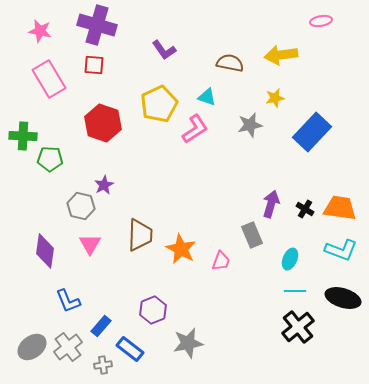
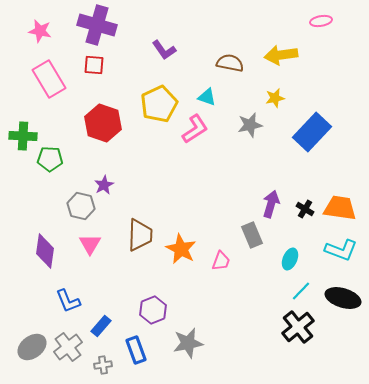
cyan line at (295, 291): moved 6 px right; rotated 45 degrees counterclockwise
blue rectangle at (130, 349): moved 6 px right, 1 px down; rotated 32 degrees clockwise
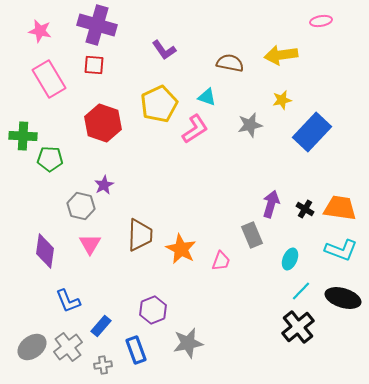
yellow star at (275, 98): moved 7 px right, 2 px down
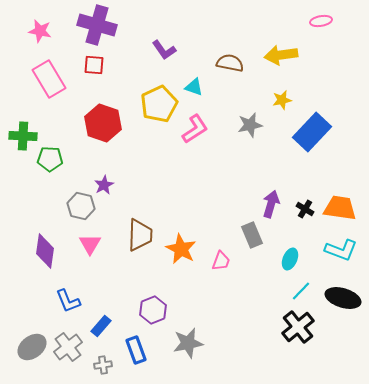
cyan triangle at (207, 97): moved 13 px left, 10 px up
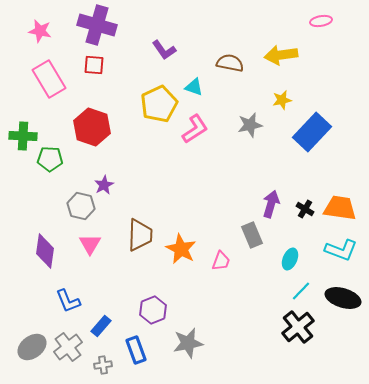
red hexagon at (103, 123): moved 11 px left, 4 px down
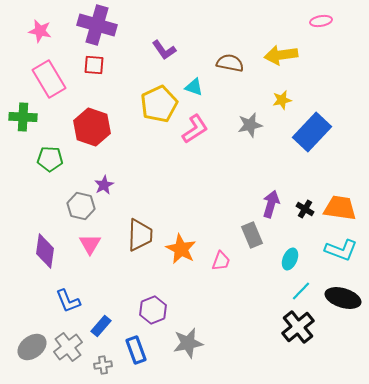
green cross at (23, 136): moved 19 px up
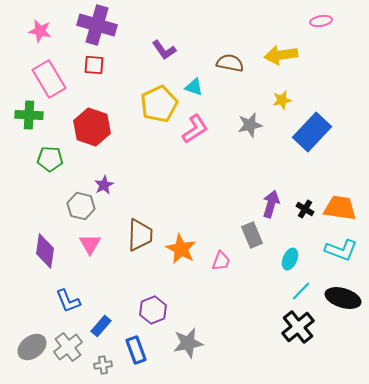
green cross at (23, 117): moved 6 px right, 2 px up
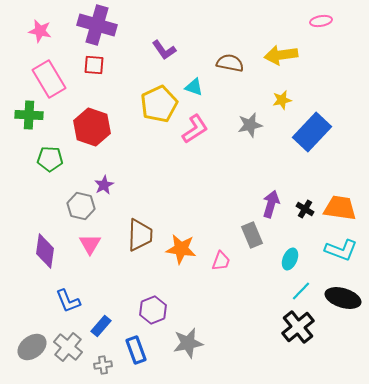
orange star at (181, 249): rotated 20 degrees counterclockwise
gray cross at (68, 347): rotated 12 degrees counterclockwise
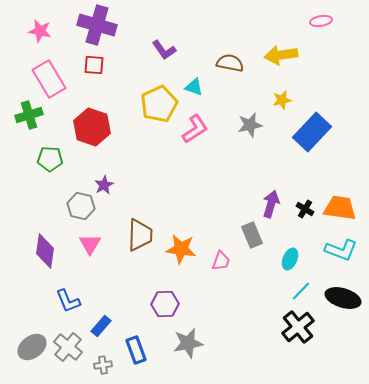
green cross at (29, 115): rotated 20 degrees counterclockwise
purple hexagon at (153, 310): moved 12 px right, 6 px up; rotated 20 degrees clockwise
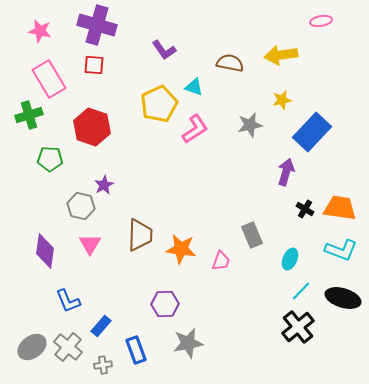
purple arrow at (271, 204): moved 15 px right, 32 px up
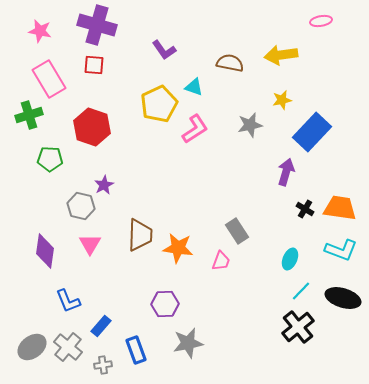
gray rectangle at (252, 235): moved 15 px left, 4 px up; rotated 10 degrees counterclockwise
orange star at (181, 249): moved 3 px left, 1 px up
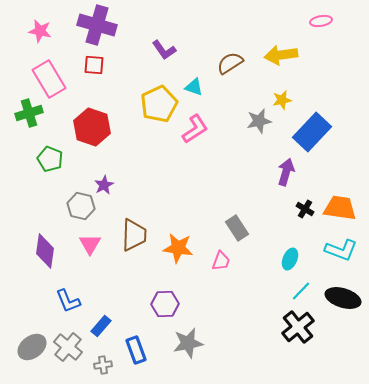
brown semicircle at (230, 63): rotated 44 degrees counterclockwise
green cross at (29, 115): moved 2 px up
gray star at (250, 125): moved 9 px right, 4 px up
green pentagon at (50, 159): rotated 20 degrees clockwise
gray rectangle at (237, 231): moved 3 px up
brown trapezoid at (140, 235): moved 6 px left
